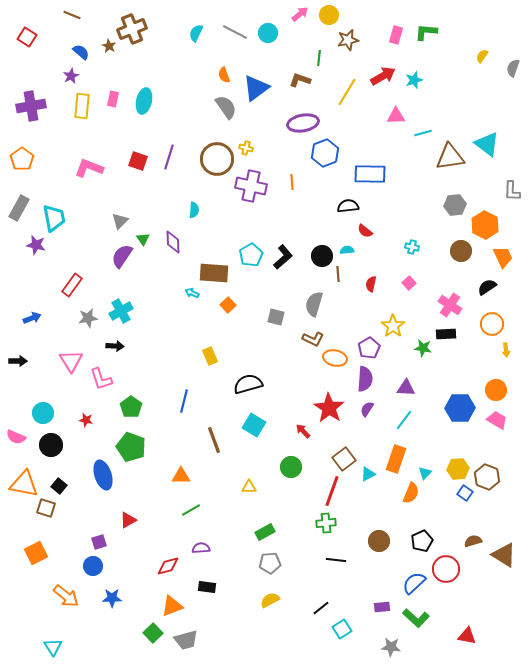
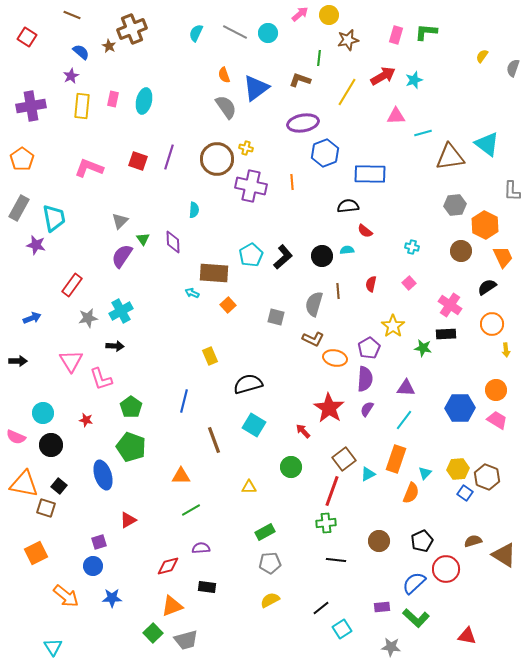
brown line at (338, 274): moved 17 px down
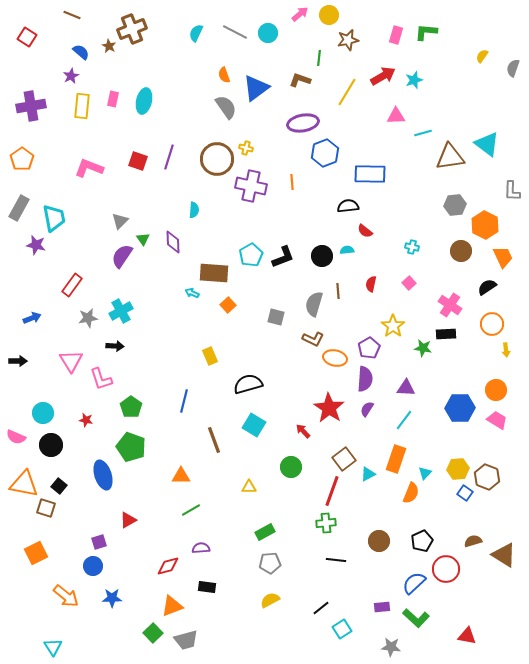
black L-shape at (283, 257): rotated 20 degrees clockwise
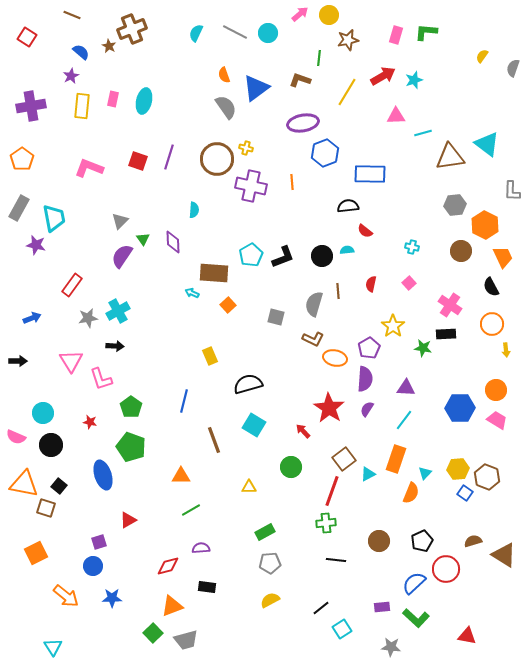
black semicircle at (487, 287): moved 4 px right; rotated 84 degrees counterclockwise
cyan cross at (121, 311): moved 3 px left
red star at (86, 420): moved 4 px right, 2 px down
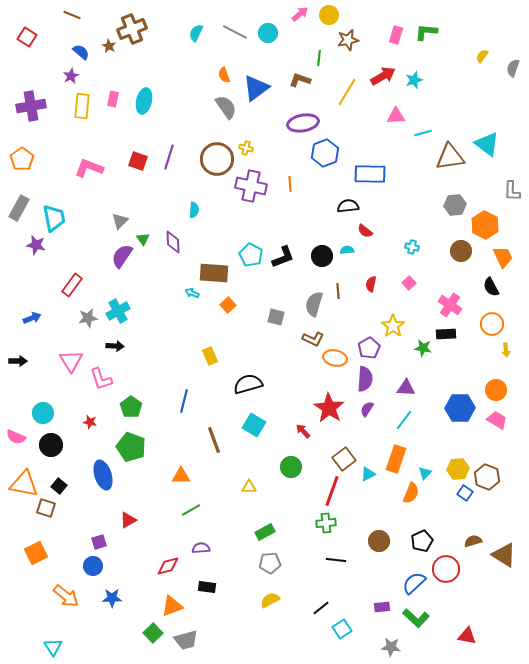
orange line at (292, 182): moved 2 px left, 2 px down
cyan pentagon at (251, 255): rotated 15 degrees counterclockwise
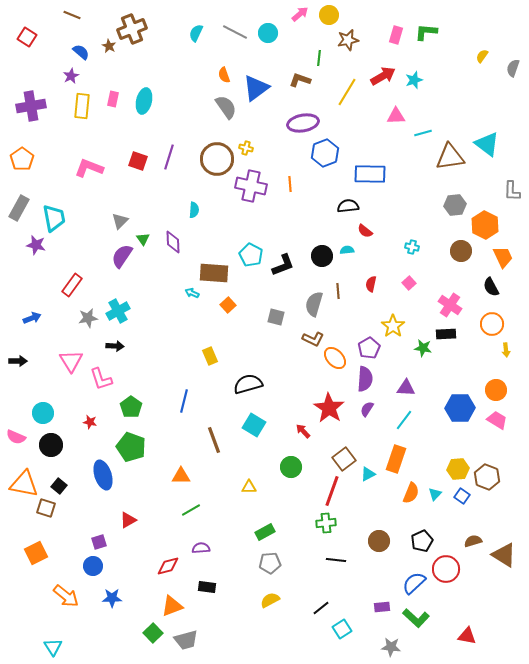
black L-shape at (283, 257): moved 8 px down
orange ellipse at (335, 358): rotated 35 degrees clockwise
cyan triangle at (425, 473): moved 10 px right, 21 px down
blue square at (465, 493): moved 3 px left, 3 px down
